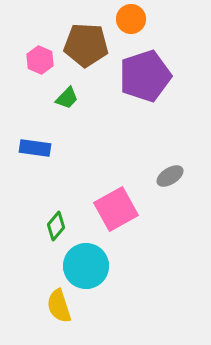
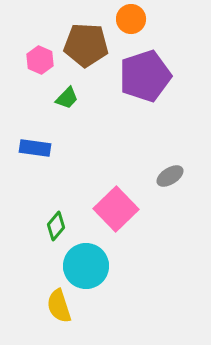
pink square: rotated 15 degrees counterclockwise
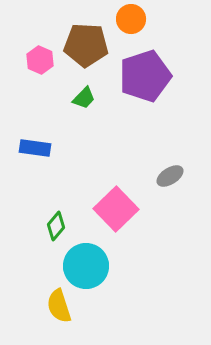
green trapezoid: moved 17 px right
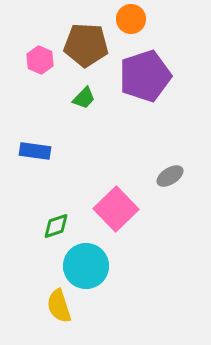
blue rectangle: moved 3 px down
green diamond: rotated 32 degrees clockwise
